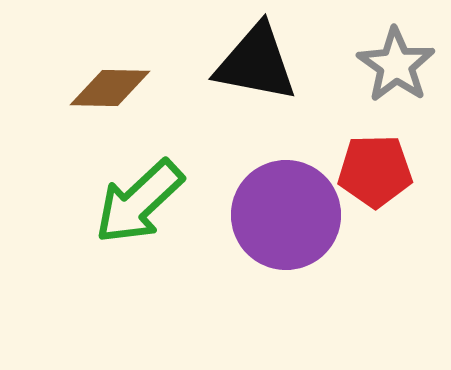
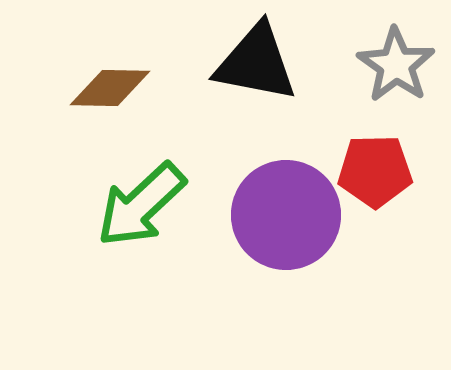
green arrow: moved 2 px right, 3 px down
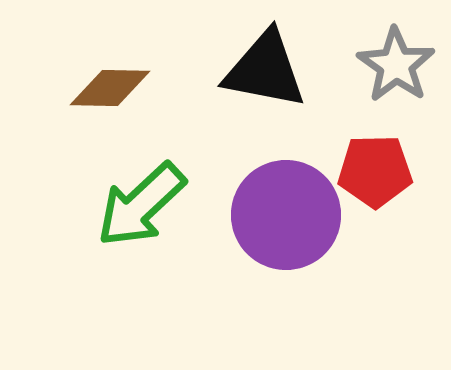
black triangle: moved 9 px right, 7 px down
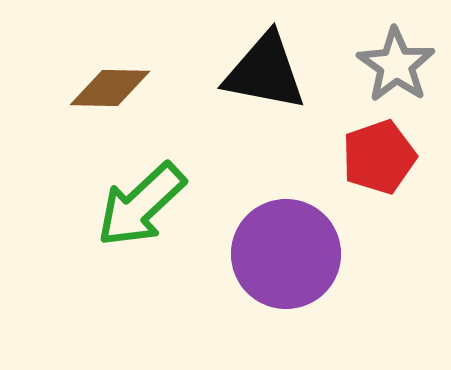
black triangle: moved 2 px down
red pentagon: moved 4 px right, 14 px up; rotated 18 degrees counterclockwise
purple circle: moved 39 px down
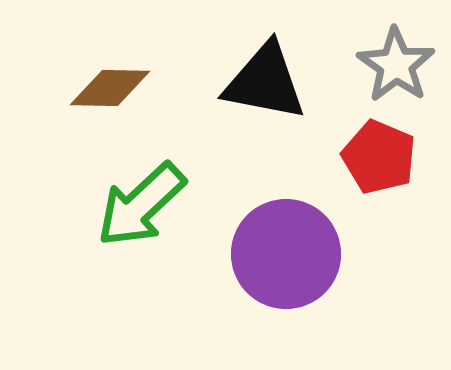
black triangle: moved 10 px down
red pentagon: rotated 30 degrees counterclockwise
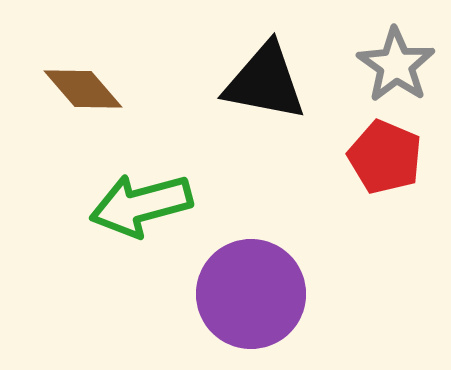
brown diamond: moved 27 px left, 1 px down; rotated 48 degrees clockwise
red pentagon: moved 6 px right
green arrow: rotated 28 degrees clockwise
purple circle: moved 35 px left, 40 px down
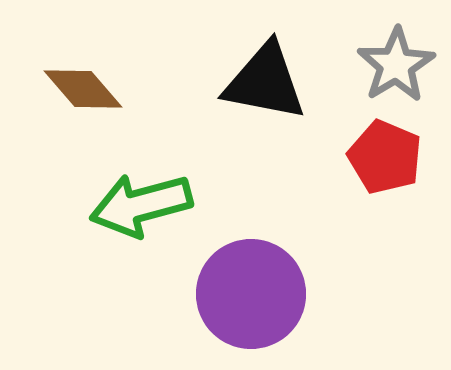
gray star: rotated 6 degrees clockwise
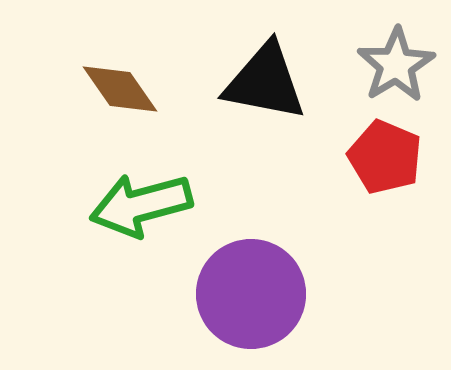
brown diamond: moved 37 px right; rotated 6 degrees clockwise
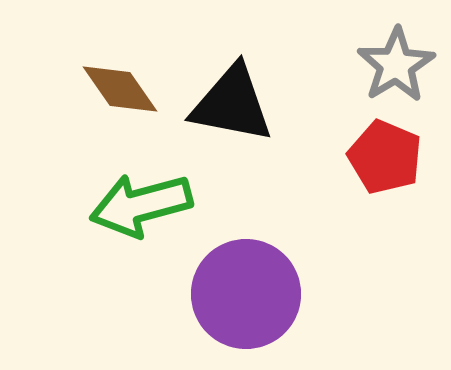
black triangle: moved 33 px left, 22 px down
purple circle: moved 5 px left
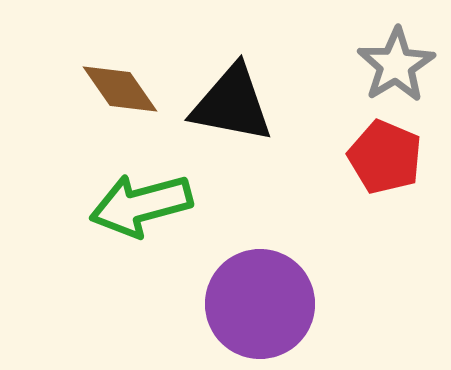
purple circle: moved 14 px right, 10 px down
